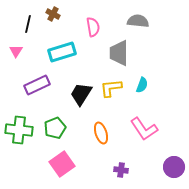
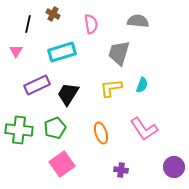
pink semicircle: moved 2 px left, 3 px up
gray trapezoid: rotated 16 degrees clockwise
black trapezoid: moved 13 px left
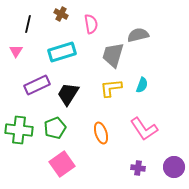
brown cross: moved 8 px right
gray semicircle: moved 14 px down; rotated 20 degrees counterclockwise
gray trapezoid: moved 6 px left, 2 px down
purple cross: moved 17 px right, 2 px up
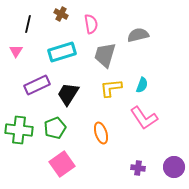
gray trapezoid: moved 8 px left
pink L-shape: moved 11 px up
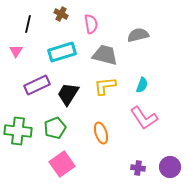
gray trapezoid: rotated 88 degrees clockwise
yellow L-shape: moved 6 px left, 2 px up
green cross: moved 1 px left, 1 px down
purple circle: moved 4 px left
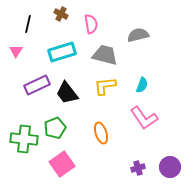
black trapezoid: moved 1 px left, 1 px up; rotated 70 degrees counterclockwise
green cross: moved 6 px right, 8 px down
purple cross: rotated 24 degrees counterclockwise
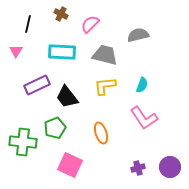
pink semicircle: moved 1 px left; rotated 126 degrees counterclockwise
cyan rectangle: rotated 20 degrees clockwise
black trapezoid: moved 4 px down
green cross: moved 1 px left, 3 px down
pink square: moved 8 px right, 1 px down; rotated 30 degrees counterclockwise
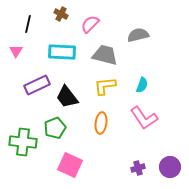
orange ellipse: moved 10 px up; rotated 25 degrees clockwise
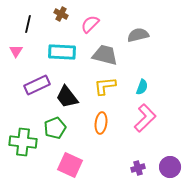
cyan semicircle: moved 2 px down
pink L-shape: moved 1 px right; rotated 100 degrees counterclockwise
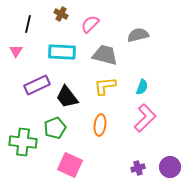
orange ellipse: moved 1 px left, 2 px down
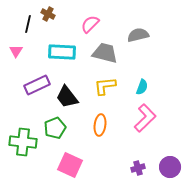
brown cross: moved 13 px left
gray trapezoid: moved 2 px up
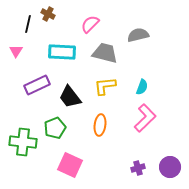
black trapezoid: moved 3 px right
